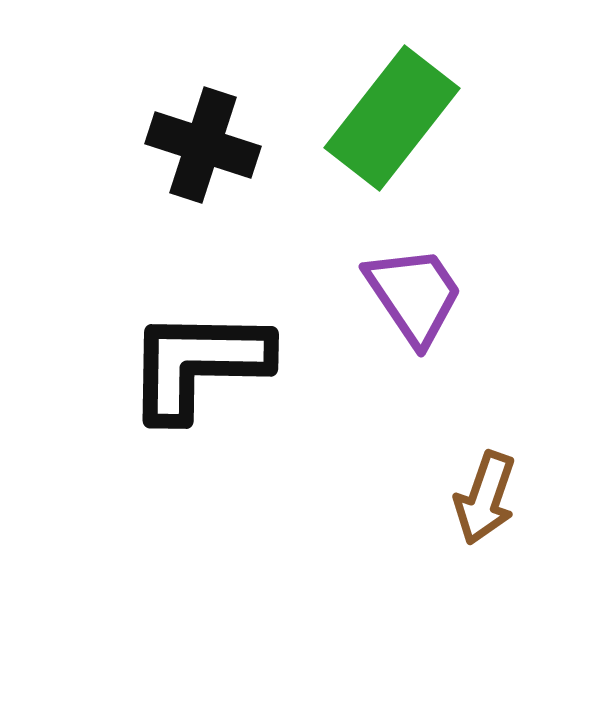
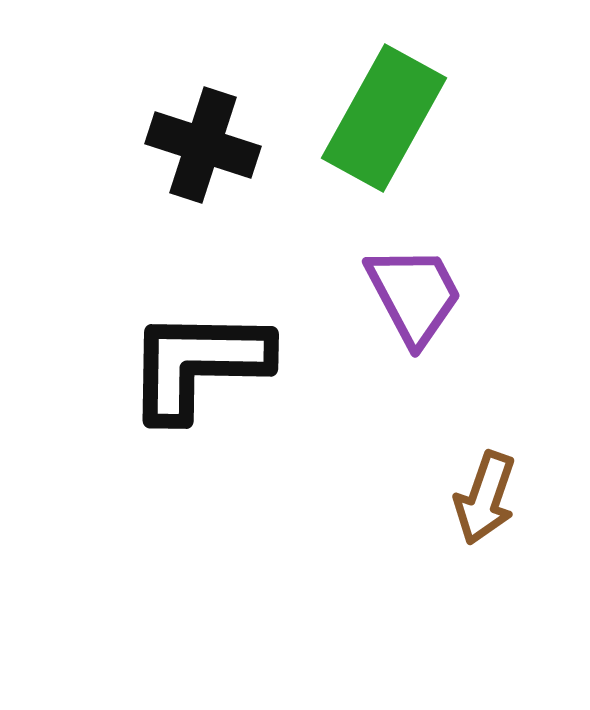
green rectangle: moved 8 px left; rotated 9 degrees counterclockwise
purple trapezoid: rotated 6 degrees clockwise
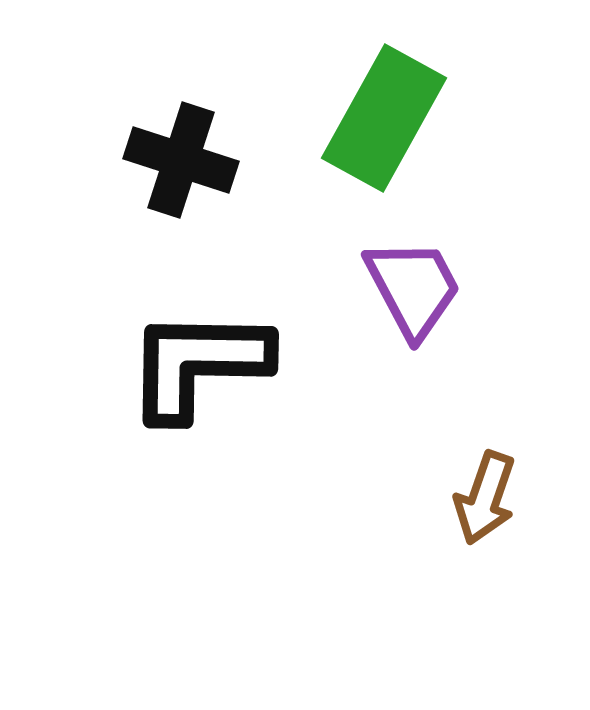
black cross: moved 22 px left, 15 px down
purple trapezoid: moved 1 px left, 7 px up
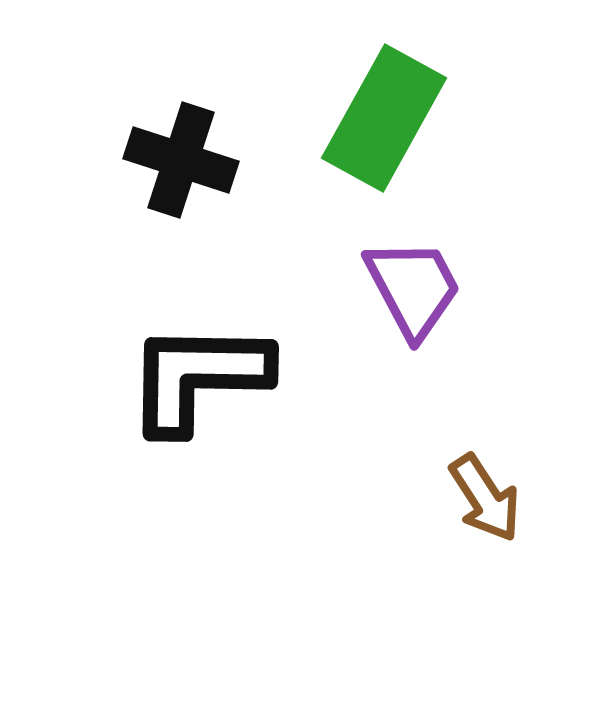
black L-shape: moved 13 px down
brown arrow: rotated 52 degrees counterclockwise
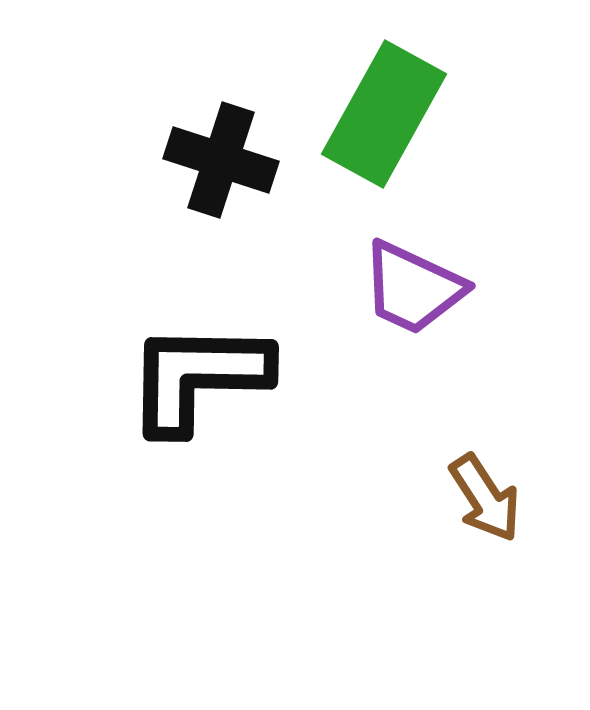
green rectangle: moved 4 px up
black cross: moved 40 px right
purple trapezoid: rotated 143 degrees clockwise
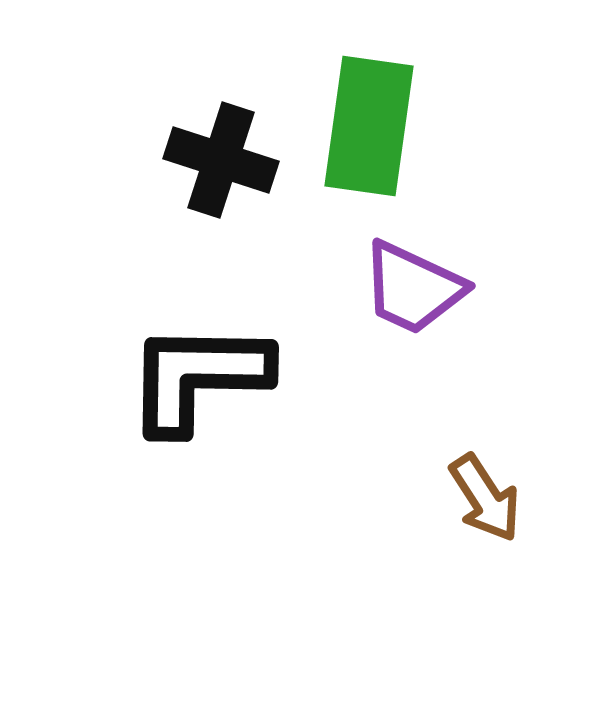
green rectangle: moved 15 px left, 12 px down; rotated 21 degrees counterclockwise
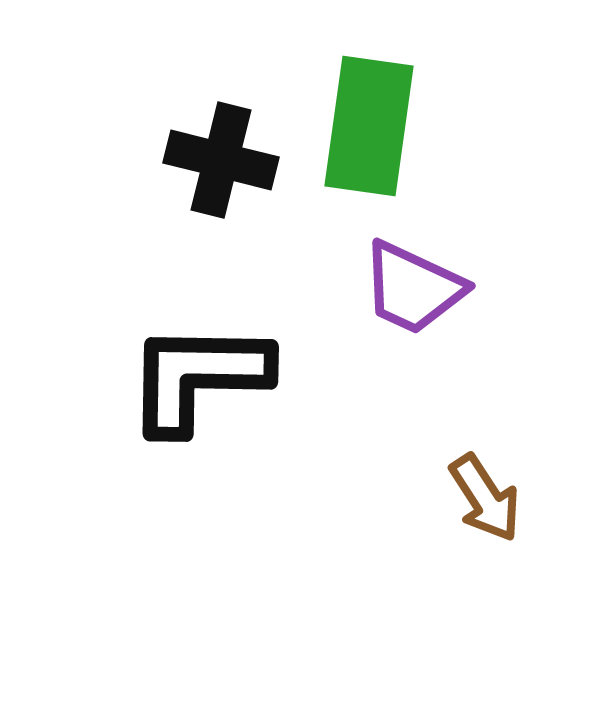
black cross: rotated 4 degrees counterclockwise
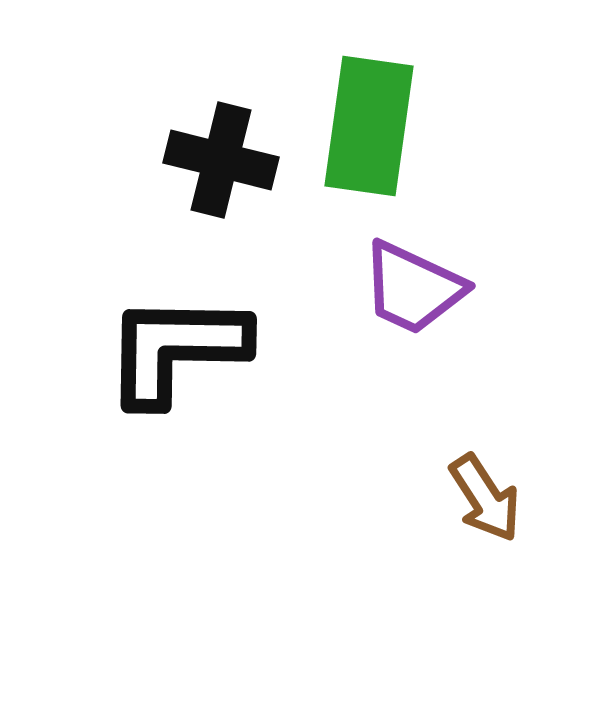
black L-shape: moved 22 px left, 28 px up
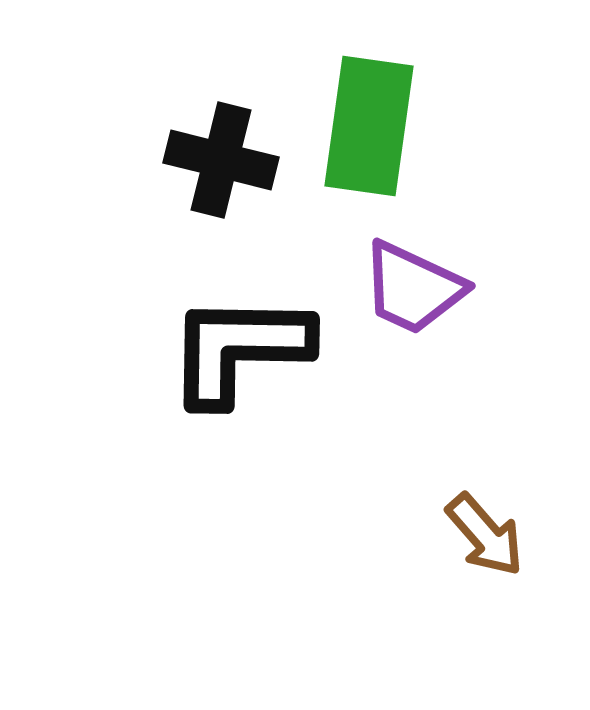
black L-shape: moved 63 px right
brown arrow: moved 37 px down; rotated 8 degrees counterclockwise
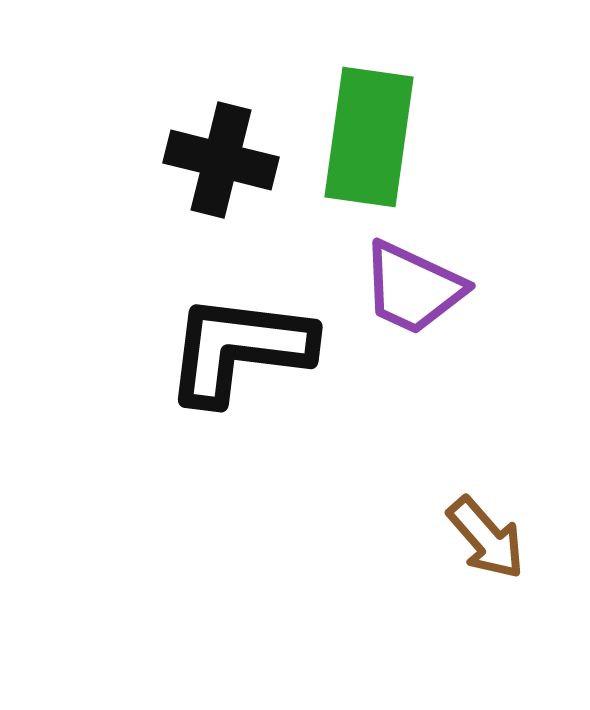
green rectangle: moved 11 px down
black L-shape: rotated 6 degrees clockwise
brown arrow: moved 1 px right, 3 px down
